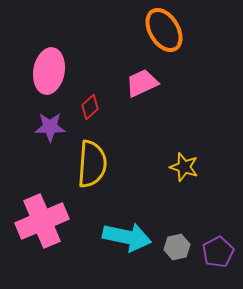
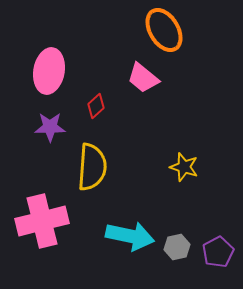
pink trapezoid: moved 1 px right, 5 px up; rotated 116 degrees counterclockwise
red diamond: moved 6 px right, 1 px up
yellow semicircle: moved 3 px down
pink cross: rotated 9 degrees clockwise
cyan arrow: moved 3 px right, 1 px up
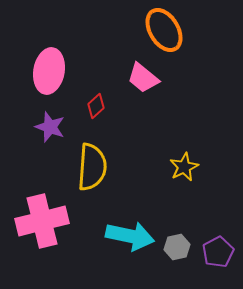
purple star: rotated 20 degrees clockwise
yellow star: rotated 28 degrees clockwise
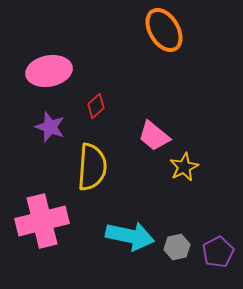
pink ellipse: rotated 69 degrees clockwise
pink trapezoid: moved 11 px right, 58 px down
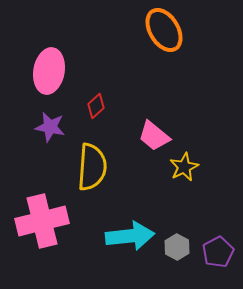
pink ellipse: rotated 69 degrees counterclockwise
purple star: rotated 8 degrees counterclockwise
cyan arrow: rotated 18 degrees counterclockwise
gray hexagon: rotated 20 degrees counterclockwise
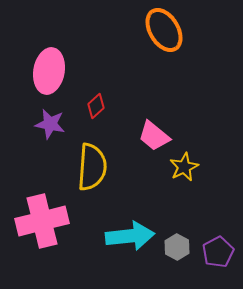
purple star: moved 3 px up
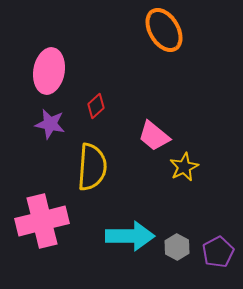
cyan arrow: rotated 6 degrees clockwise
